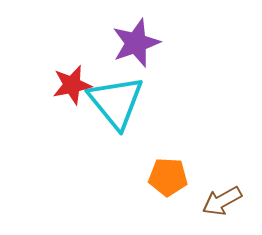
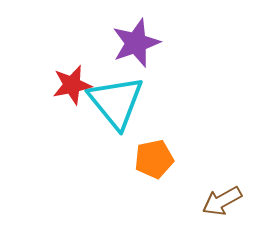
orange pentagon: moved 14 px left, 18 px up; rotated 15 degrees counterclockwise
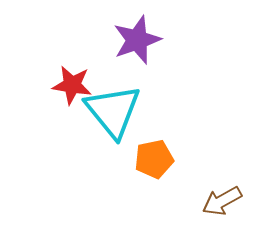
purple star: moved 1 px right, 3 px up
red star: rotated 21 degrees clockwise
cyan triangle: moved 3 px left, 9 px down
